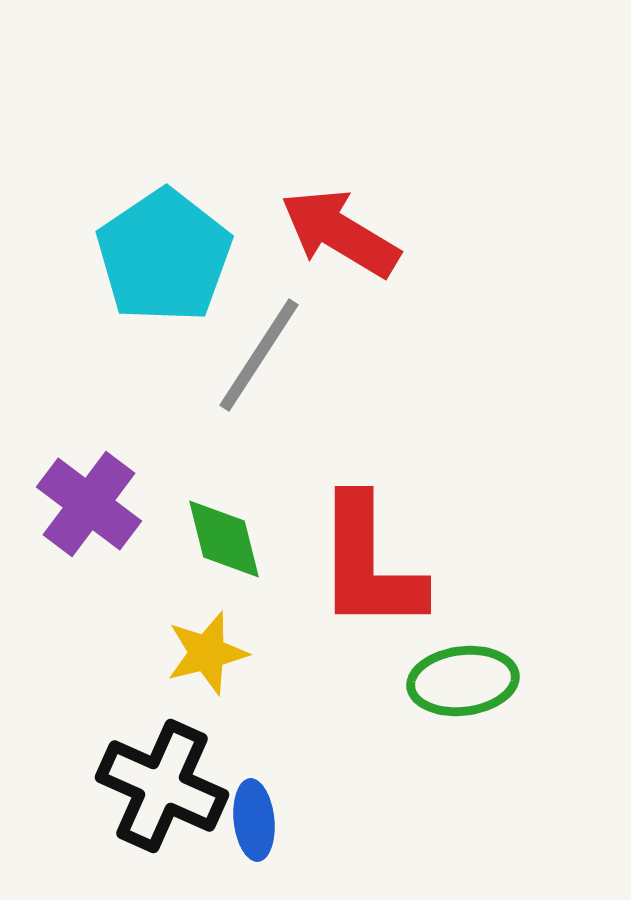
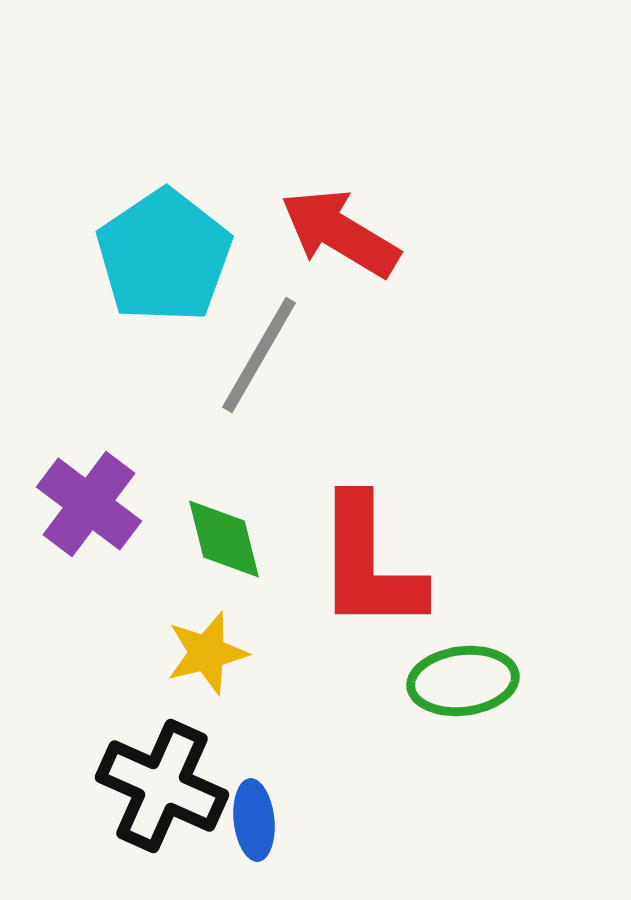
gray line: rotated 3 degrees counterclockwise
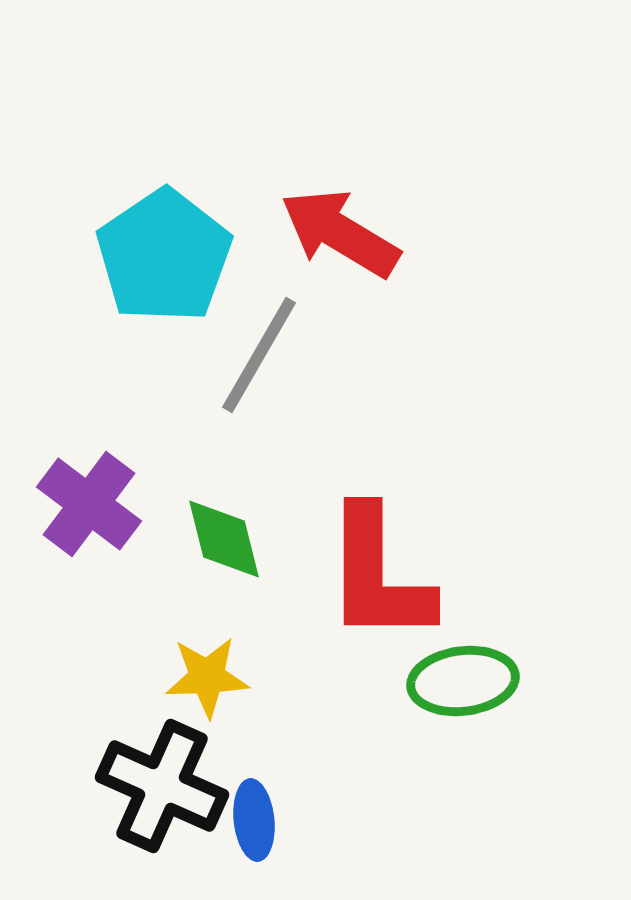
red L-shape: moved 9 px right, 11 px down
yellow star: moved 24 px down; rotated 12 degrees clockwise
